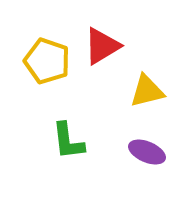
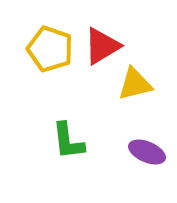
yellow pentagon: moved 3 px right, 12 px up
yellow triangle: moved 12 px left, 7 px up
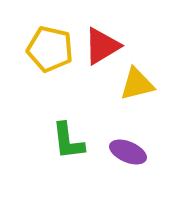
yellow pentagon: rotated 6 degrees counterclockwise
yellow triangle: moved 2 px right
purple ellipse: moved 19 px left
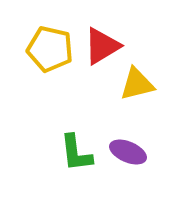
green L-shape: moved 8 px right, 12 px down
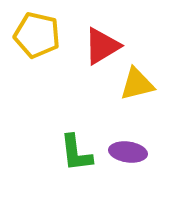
yellow pentagon: moved 13 px left, 14 px up
purple ellipse: rotated 15 degrees counterclockwise
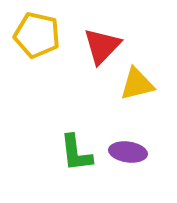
red triangle: rotated 15 degrees counterclockwise
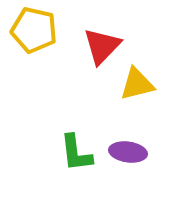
yellow pentagon: moved 3 px left, 5 px up
